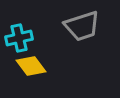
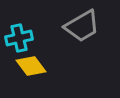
gray trapezoid: rotated 12 degrees counterclockwise
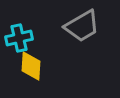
yellow diamond: rotated 40 degrees clockwise
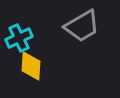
cyan cross: rotated 12 degrees counterclockwise
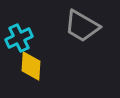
gray trapezoid: rotated 60 degrees clockwise
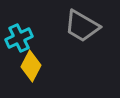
yellow diamond: rotated 24 degrees clockwise
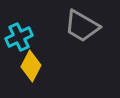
cyan cross: moved 1 px up
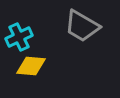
yellow diamond: rotated 68 degrees clockwise
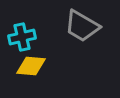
cyan cross: moved 3 px right; rotated 12 degrees clockwise
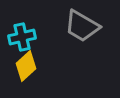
yellow diamond: moved 5 px left; rotated 48 degrees counterclockwise
